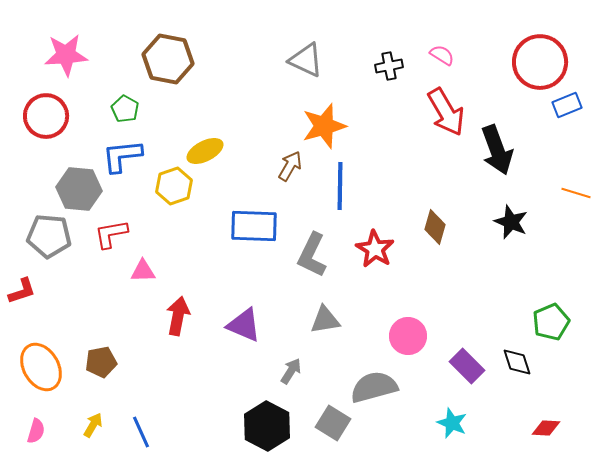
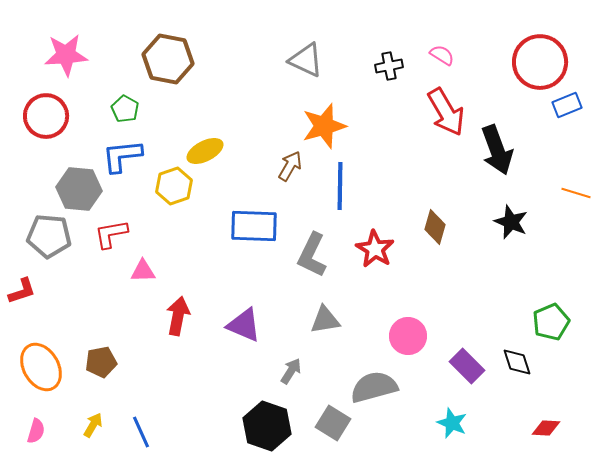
black hexagon at (267, 426): rotated 9 degrees counterclockwise
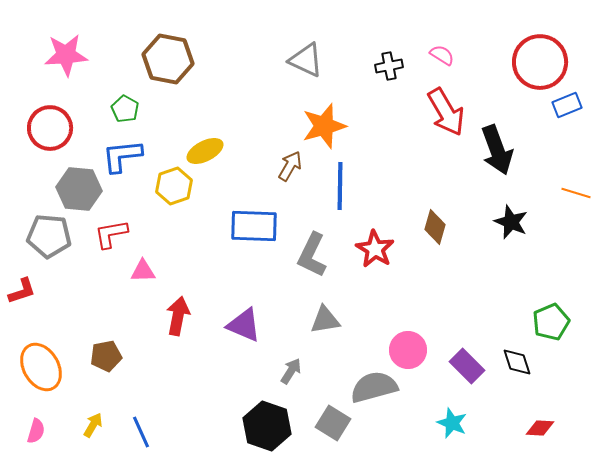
red circle at (46, 116): moved 4 px right, 12 px down
pink circle at (408, 336): moved 14 px down
brown pentagon at (101, 362): moved 5 px right, 6 px up
red diamond at (546, 428): moved 6 px left
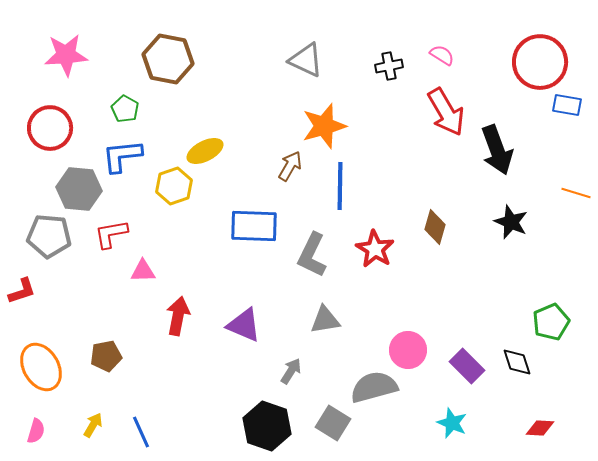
blue rectangle at (567, 105): rotated 32 degrees clockwise
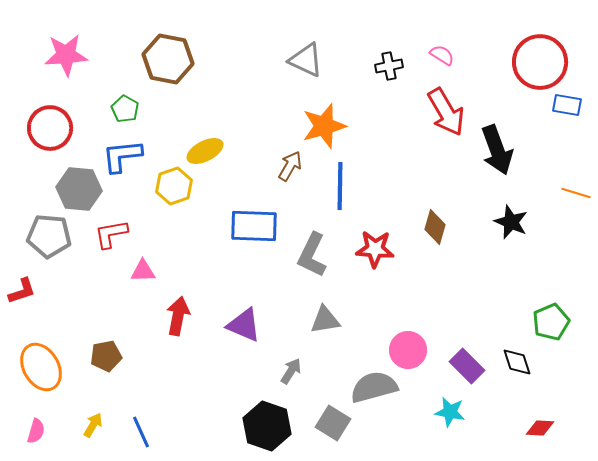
red star at (375, 249): rotated 27 degrees counterclockwise
cyan star at (452, 423): moved 2 px left, 11 px up; rotated 12 degrees counterclockwise
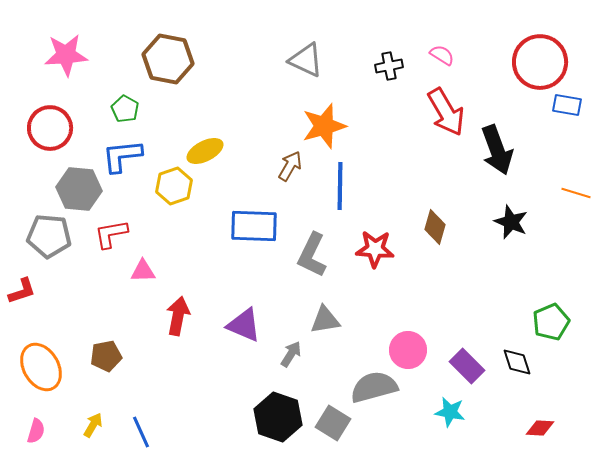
gray arrow at (291, 371): moved 17 px up
black hexagon at (267, 426): moved 11 px right, 9 px up
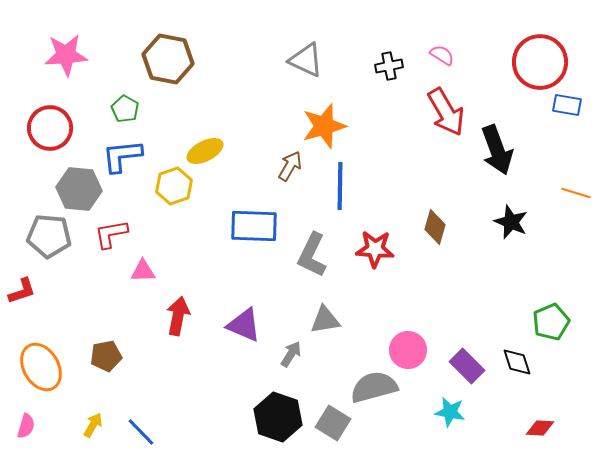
pink semicircle at (36, 431): moved 10 px left, 5 px up
blue line at (141, 432): rotated 20 degrees counterclockwise
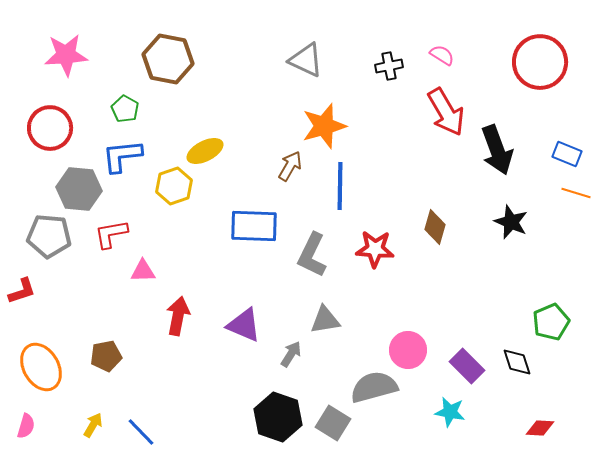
blue rectangle at (567, 105): moved 49 px down; rotated 12 degrees clockwise
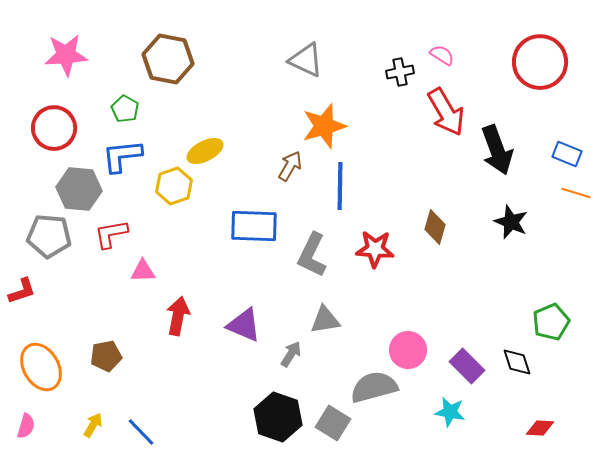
black cross at (389, 66): moved 11 px right, 6 px down
red circle at (50, 128): moved 4 px right
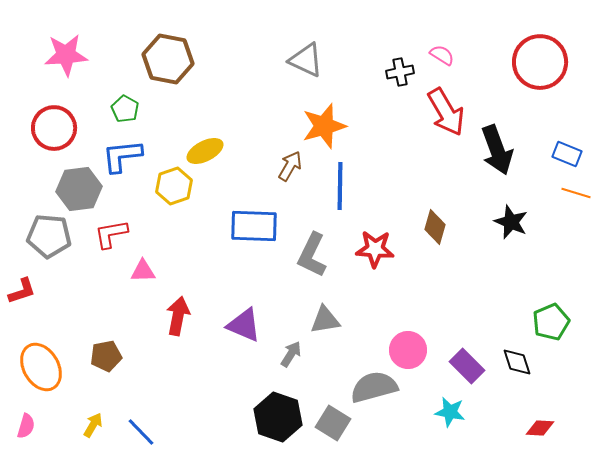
gray hexagon at (79, 189): rotated 12 degrees counterclockwise
